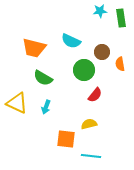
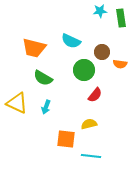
orange semicircle: rotated 72 degrees counterclockwise
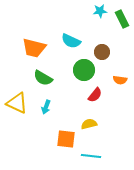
green rectangle: moved 1 px right, 1 px down; rotated 18 degrees counterclockwise
orange semicircle: moved 16 px down
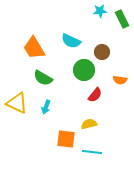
orange trapezoid: rotated 45 degrees clockwise
cyan line: moved 1 px right, 4 px up
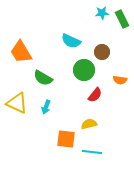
cyan star: moved 2 px right, 2 px down
orange trapezoid: moved 13 px left, 4 px down
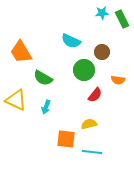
orange semicircle: moved 2 px left
yellow triangle: moved 1 px left, 3 px up
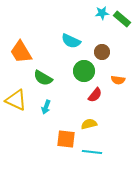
green rectangle: rotated 24 degrees counterclockwise
green circle: moved 1 px down
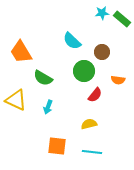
cyan semicircle: moved 1 px right; rotated 18 degrees clockwise
cyan arrow: moved 2 px right
orange square: moved 9 px left, 7 px down
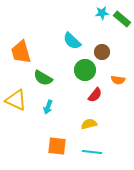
orange trapezoid: rotated 15 degrees clockwise
green circle: moved 1 px right, 1 px up
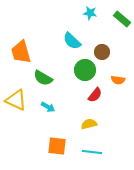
cyan star: moved 12 px left; rotated 16 degrees clockwise
cyan arrow: rotated 80 degrees counterclockwise
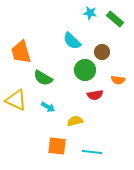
green rectangle: moved 7 px left
red semicircle: rotated 42 degrees clockwise
yellow semicircle: moved 14 px left, 3 px up
